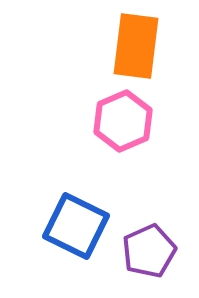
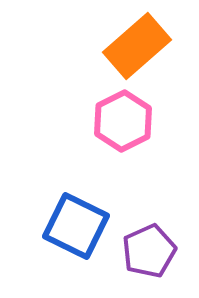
orange rectangle: moved 1 px right; rotated 42 degrees clockwise
pink hexagon: rotated 4 degrees counterclockwise
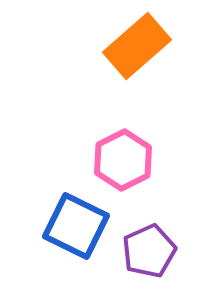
pink hexagon: moved 39 px down
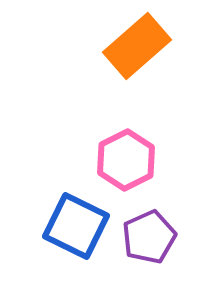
pink hexagon: moved 3 px right
purple pentagon: moved 14 px up
